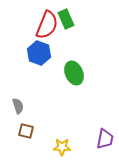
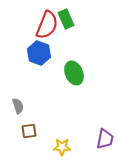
brown square: moved 3 px right; rotated 21 degrees counterclockwise
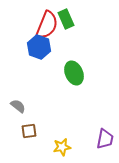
blue hexagon: moved 6 px up
gray semicircle: rotated 35 degrees counterclockwise
yellow star: rotated 12 degrees counterclockwise
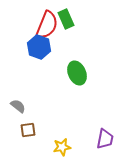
green ellipse: moved 3 px right
brown square: moved 1 px left, 1 px up
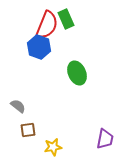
yellow star: moved 9 px left
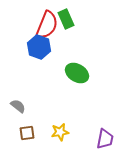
green ellipse: rotated 35 degrees counterclockwise
brown square: moved 1 px left, 3 px down
yellow star: moved 7 px right, 15 px up
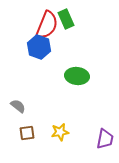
green ellipse: moved 3 px down; rotated 25 degrees counterclockwise
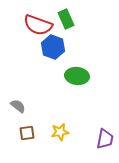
red semicircle: moved 9 px left; rotated 88 degrees clockwise
blue hexagon: moved 14 px right
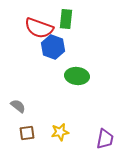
green rectangle: rotated 30 degrees clockwise
red semicircle: moved 1 px right, 3 px down
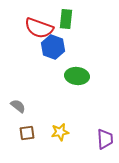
purple trapezoid: rotated 15 degrees counterclockwise
